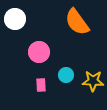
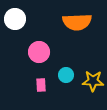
orange semicircle: rotated 56 degrees counterclockwise
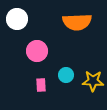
white circle: moved 2 px right
pink circle: moved 2 px left, 1 px up
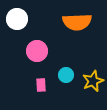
yellow star: rotated 25 degrees counterclockwise
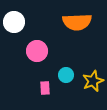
white circle: moved 3 px left, 3 px down
pink rectangle: moved 4 px right, 3 px down
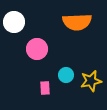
pink circle: moved 2 px up
yellow star: moved 2 px left; rotated 10 degrees clockwise
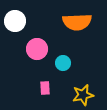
white circle: moved 1 px right, 1 px up
cyan circle: moved 3 px left, 12 px up
yellow star: moved 8 px left, 14 px down
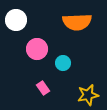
white circle: moved 1 px right, 1 px up
pink rectangle: moved 2 px left; rotated 32 degrees counterclockwise
yellow star: moved 5 px right
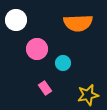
orange semicircle: moved 1 px right, 1 px down
pink rectangle: moved 2 px right
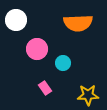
yellow star: rotated 10 degrees clockwise
